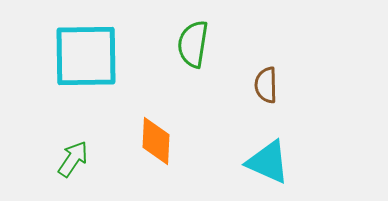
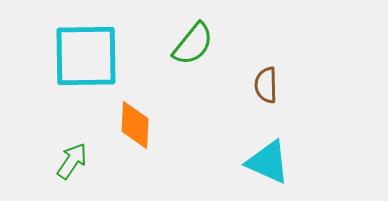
green semicircle: rotated 150 degrees counterclockwise
orange diamond: moved 21 px left, 16 px up
green arrow: moved 1 px left, 2 px down
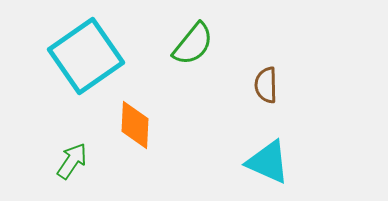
cyan square: rotated 34 degrees counterclockwise
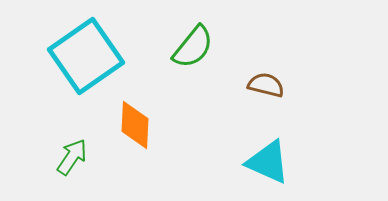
green semicircle: moved 3 px down
brown semicircle: rotated 105 degrees clockwise
green arrow: moved 4 px up
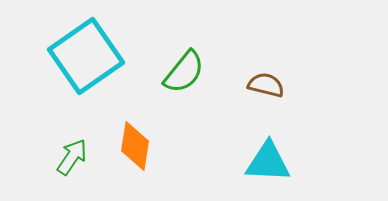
green semicircle: moved 9 px left, 25 px down
orange diamond: moved 21 px down; rotated 6 degrees clockwise
cyan triangle: rotated 21 degrees counterclockwise
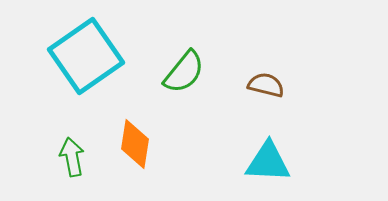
orange diamond: moved 2 px up
green arrow: rotated 45 degrees counterclockwise
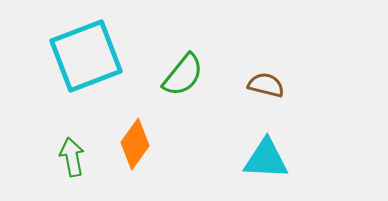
cyan square: rotated 14 degrees clockwise
green semicircle: moved 1 px left, 3 px down
orange diamond: rotated 27 degrees clockwise
cyan triangle: moved 2 px left, 3 px up
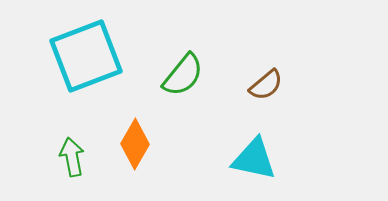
brown semicircle: rotated 126 degrees clockwise
orange diamond: rotated 6 degrees counterclockwise
cyan triangle: moved 12 px left; rotated 9 degrees clockwise
